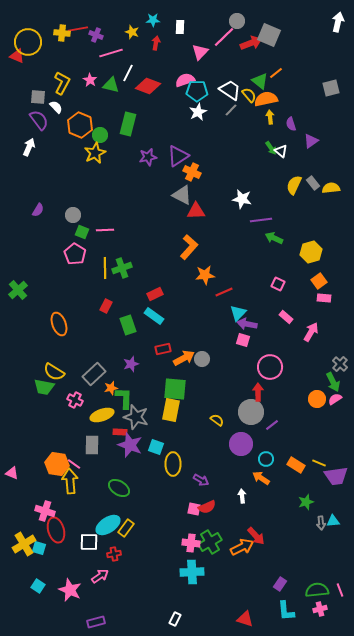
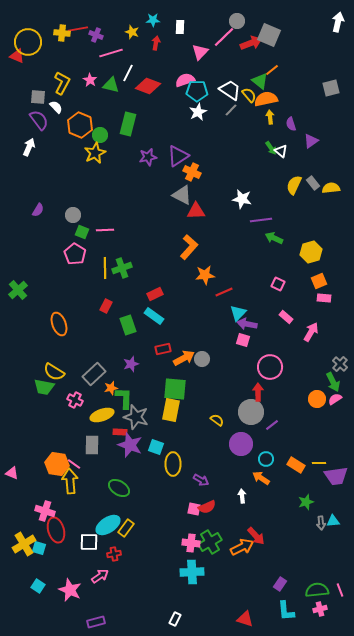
orange line at (276, 73): moved 4 px left, 3 px up
orange square at (319, 281): rotated 14 degrees clockwise
yellow line at (319, 463): rotated 24 degrees counterclockwise
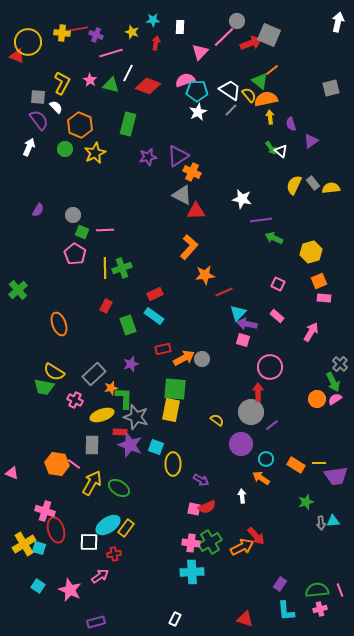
green circle at (100, 135): moved 35 px left, 14 px down
pink rectangle at (286, 317): moved 9 px left, 1 px up
yellow arrow at (70, 481): moved 22 px right, 2 px down; rotated 35 degrees clockwise
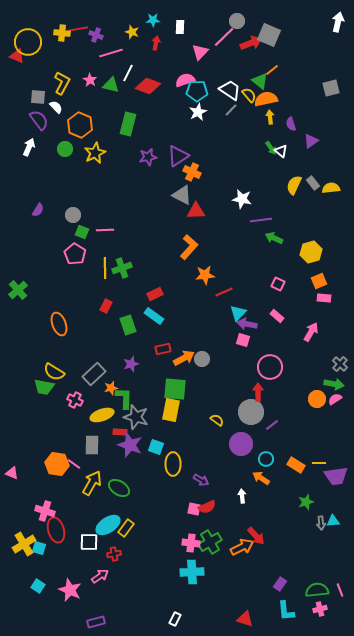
green arrow at (333, 382): moved 1 px right, 2 px down; rotated 54 degrees counterclockwise
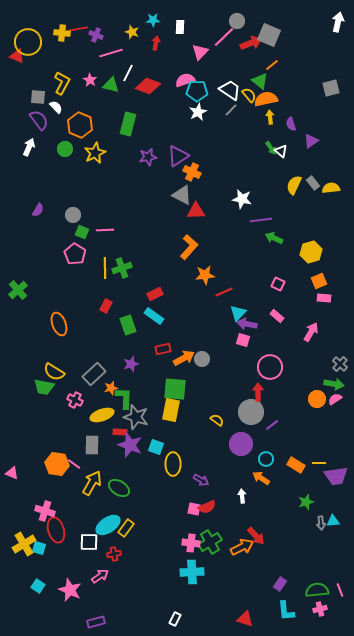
orange line at (272, 70): moved 5 px up
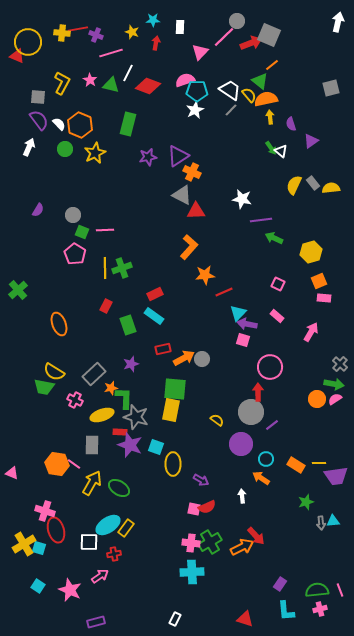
white semicircle at (56, 107): moved 3 px right, 17 px down
white star at (198, 112): moved 3 px left, 2 px up
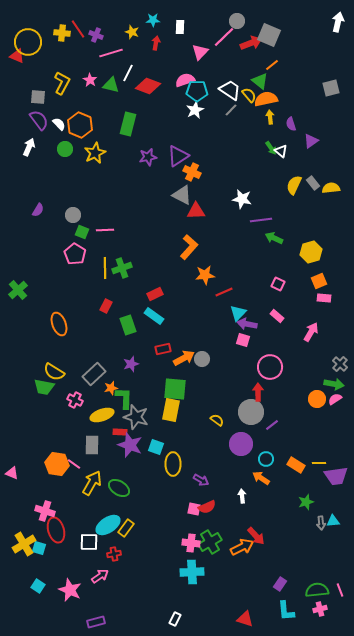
red line at (78, 29): rotated 66 degrees clockwise
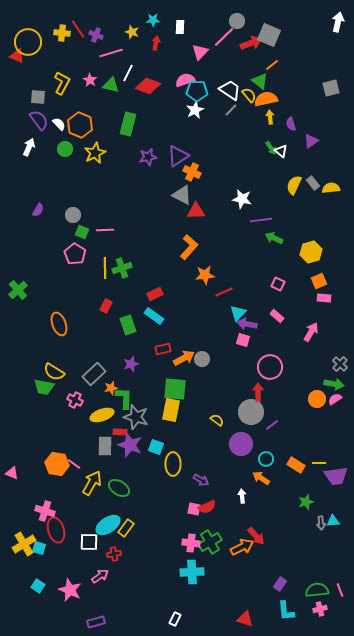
gray rectangle at (92, 445): moved 13 px right, 1 px down
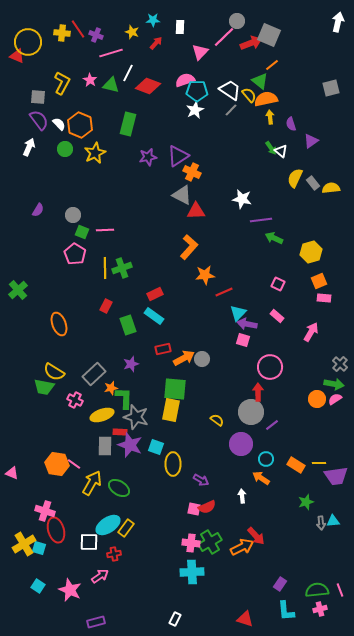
red arrow at (156, 43): rotated 32 degrees clockwise
yellow semicircle at (294, 185): moved 1 px right, 7 px up
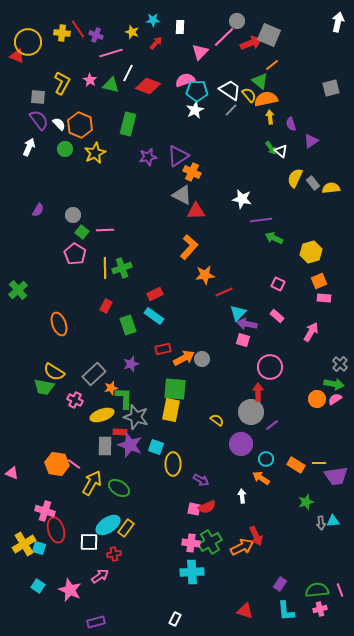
green square at (82, 232): rotated 16 degrees clockwise
red arrow at (256, 536): rotated 18 degrees clockwise
red triangle at (245, 619): moved 8 px up
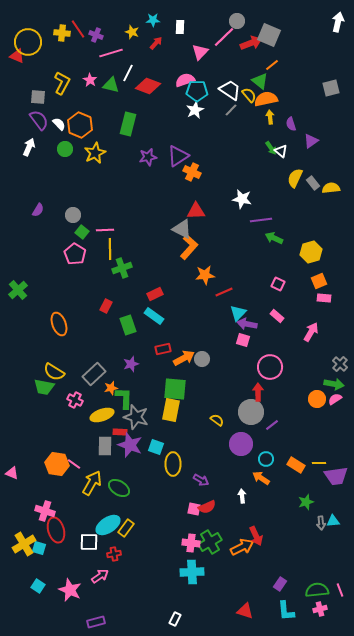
gray triangle at (182, 195): moved 34 px down
yellow line at (105, 268): moved 5 px right, 19 px up
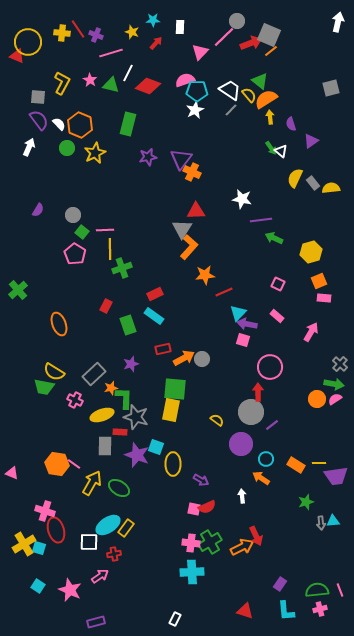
orange line at (272, 65): moved 1 px left, 14 px up
orange semicircle at (266, 99): rotated 20 degrees counterclockwise
green circle at (65, 149): moved 2 px right, 1 px up
purple triangle at (178, 156): moved 3 px right, 3 px down; rotated 20 degrees counterclockwise
gray triangle at (182, 229): rotated 35 degrees clockwise
purple star at (130, 445): moved 7 px right, 10 px down
